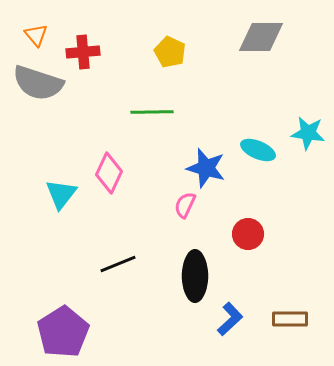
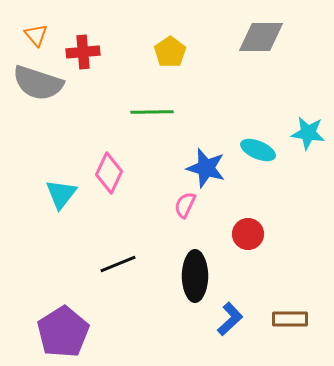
yellow pentagon: rotated 12 degrees clockwise
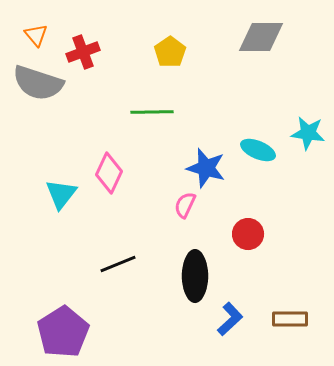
red cross: rotated 16 degrees counterclockwise
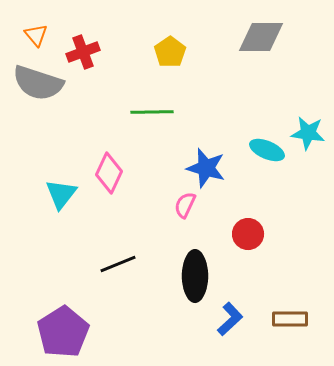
cyan ellipse: moved 9 px right
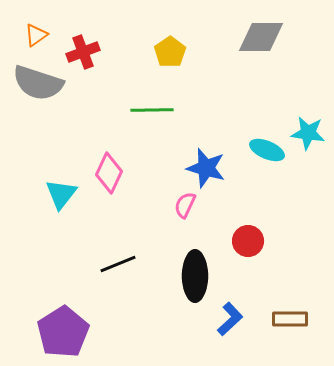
orange triangle: rotated 35 degrees clockwise
green line: moved 2 px up
red circle: moved 7 px down
